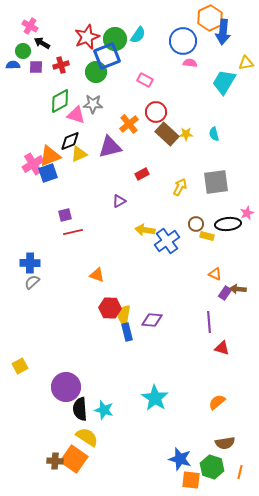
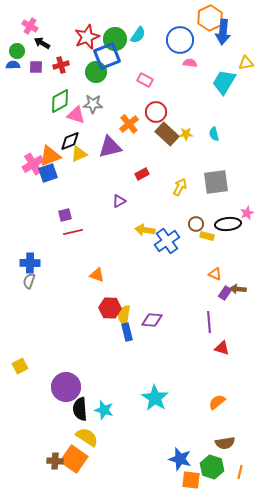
blue circle at (183, 41): moved 3 px left, 1 px up
green circle at (23, 51): moved 6 px left
gray semicircle at (32, 282): moved 3 px left, 1 px up; rotated 28 degrees counterclockwise
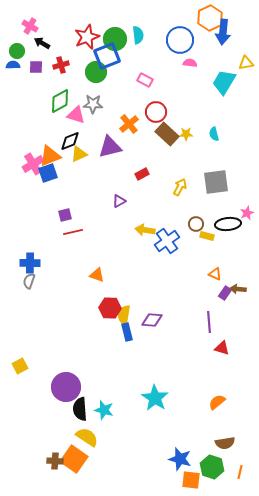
cyan semicircle at (138, 35): rotated 42 degrees counterclockwise
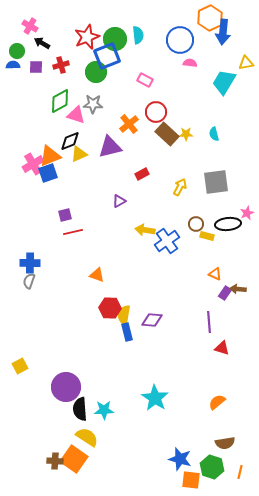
cyan star at (104, 410): rotated 18 degrees counterclockwise
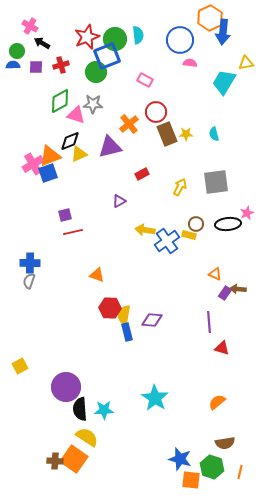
brown rectangle at (167, 134): rotated 25 degrees clockwise
yellow rectangle at (207, 236): moved 18 px left, 1 px up
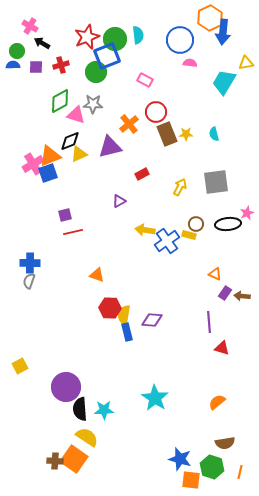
brown arrow at (238, 289): moved 4 px right, 7 px down
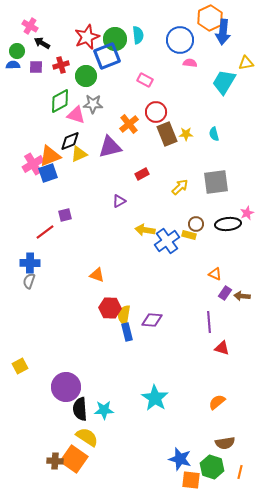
green circle at (96, 72): moved 10 px left, 4 px down
yellow arrow at (180, 187): rotated 18 degrees clockwise
red line at (73, 232): moved 28 px left; rotated 24 degrees counterclockwise
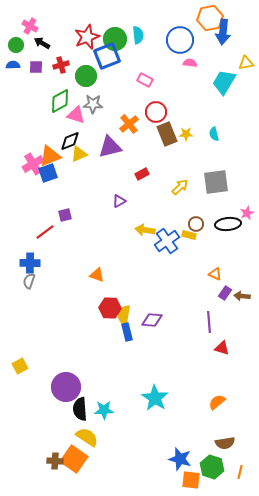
orange hexagon at (210, 18): rotated 15 degrees clockwise
green circle at (17, 51): moved 1 px left, 6 px up
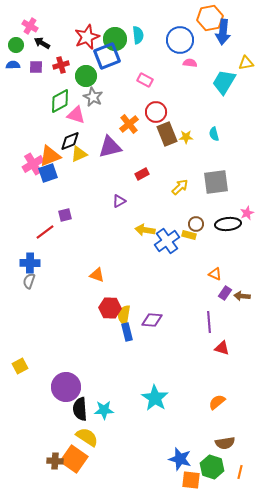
gray star at (93, 104): moved 7 px up; rotated 24 degrees clockwise
yellow star at (186, 134): moved 3 px down
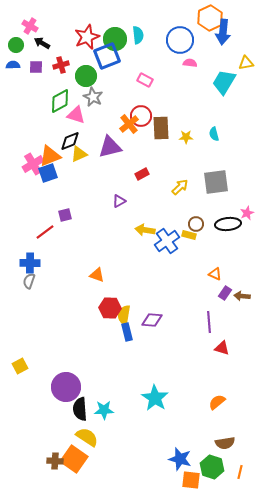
orange hexagon at (210, 18): rotated 15 degrees counterclockwise
red circle at (156, 112): moved 15 px left, 4 px down
brown rectangle at (167, 134): moved 6 px left, 6 px up; rotated 20 degrees clockwise
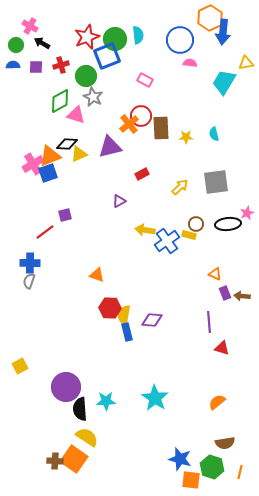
black diamond at (70, 141): moved 3 px left, 3 px down; rotated 25 degrees clockwise
purple rectangle at (225, 293): rotated 56 degrees counterclockwise
cyan star at (104, 410): moved 2 px right, 9 px up
